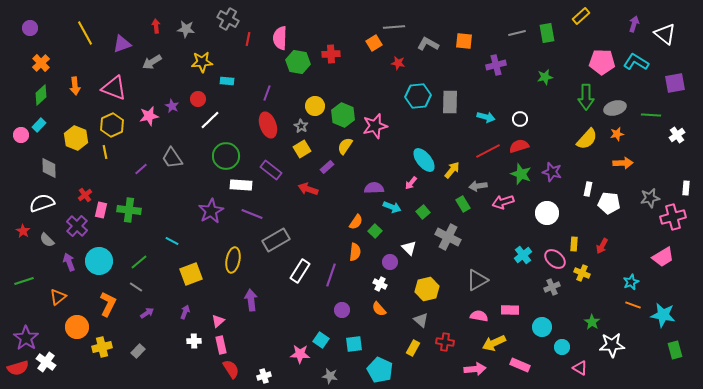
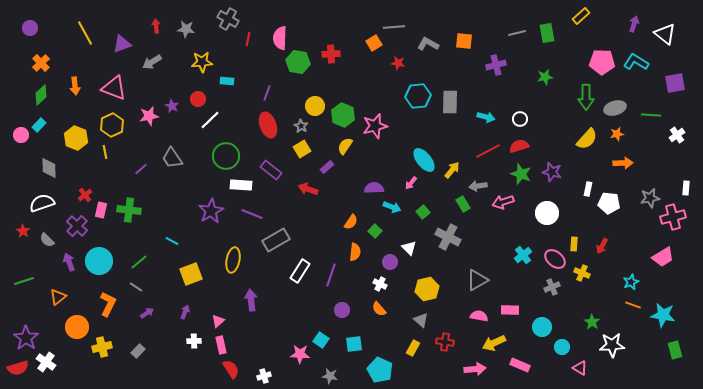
orange semicircle at (356, 222): moved 5 px left
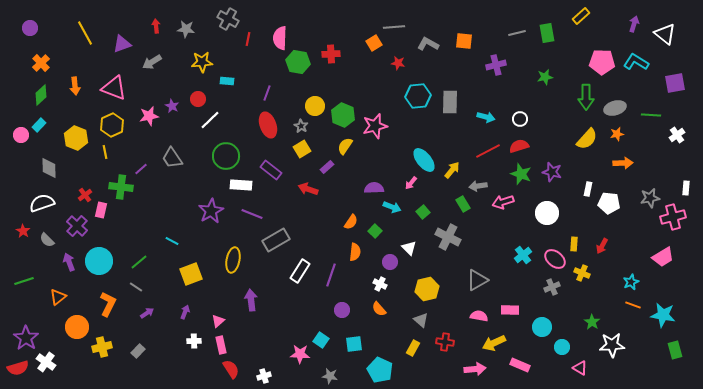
green cross at (129, 210): moved 8 px left, 23 px up
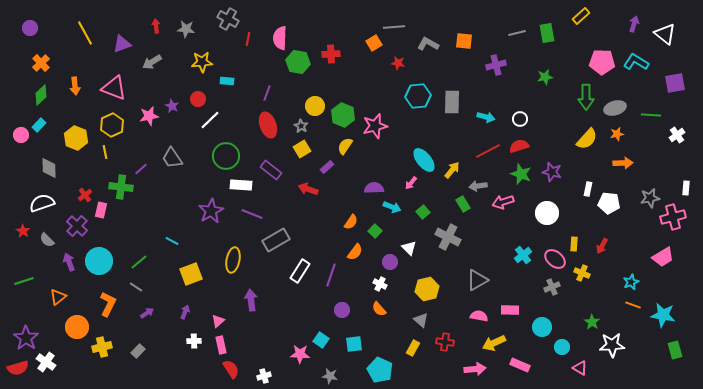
gray rectangle at (450, 102): moved 2 px right
orange semicircle at (355, 252): rotated 30 degrees clockwise
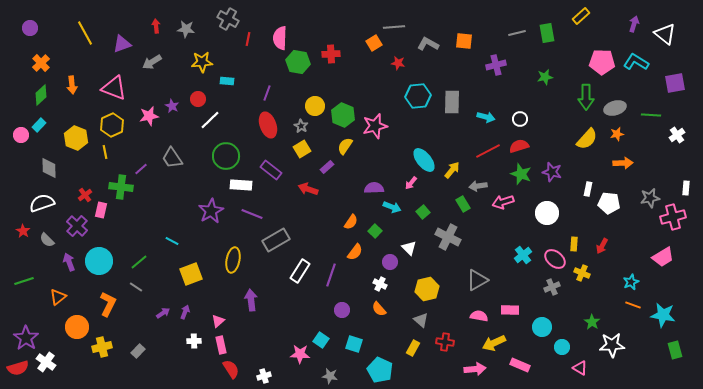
orange arrow at (75, 86): moved 3 px left, 1 px up
purple arrow at (147, 313): moved 16 px right
cyan square at (354, 344): rotated 24 degrees clockwise
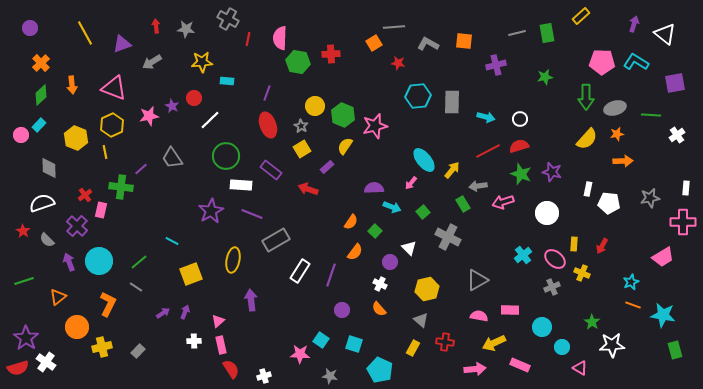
red circle at (198, 99): moved 4 px left, 1 px up
orange arrow at (623, 163): moved 2 px up
pink cross at (673, 217): moved 10 px right, 5 px down; rotated 15 degrees clockwise
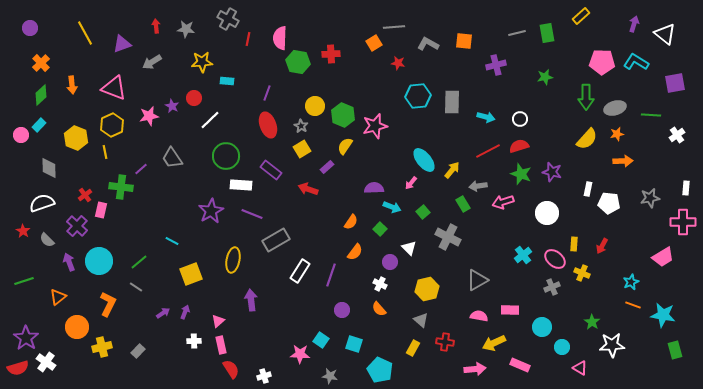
green square at (375, 231): moved 5 px right, 2 px up
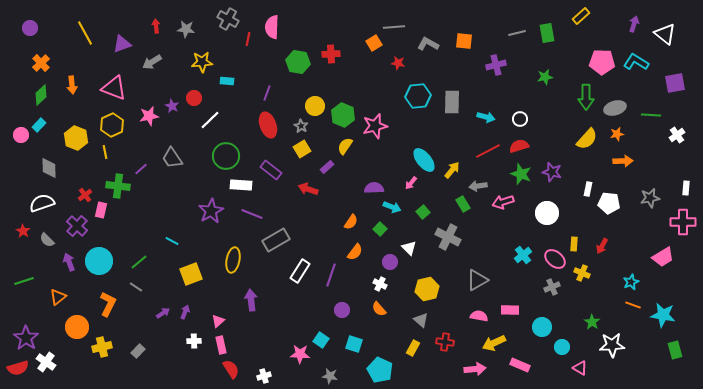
pink semicircle at (280, 38): moved 8 px left, 11 px up
green cross at (121, 187): moved 3 px left, 1 px up
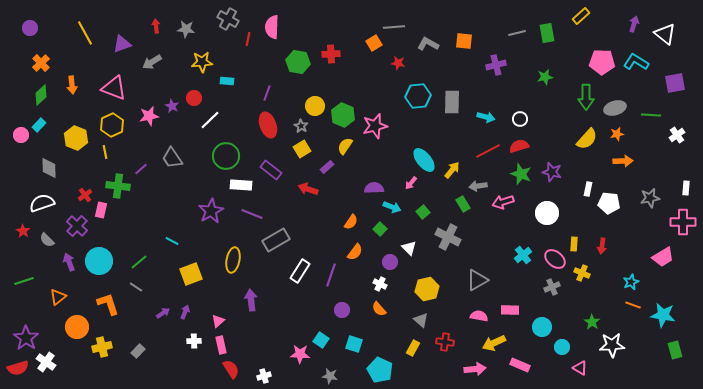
red arrow at (602, 246): rotated 21 degrees counterclockwise
orange L-shape at (108, 304): rotated 45 degrees counterclockwise
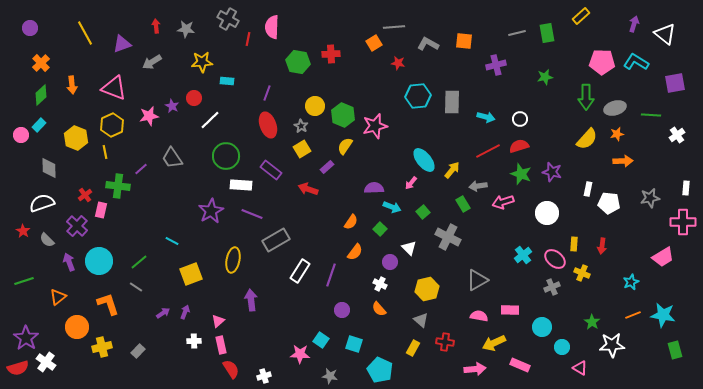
orange line at (633, 305): moved 10 px down; rotated 42 degrees counterclockwise
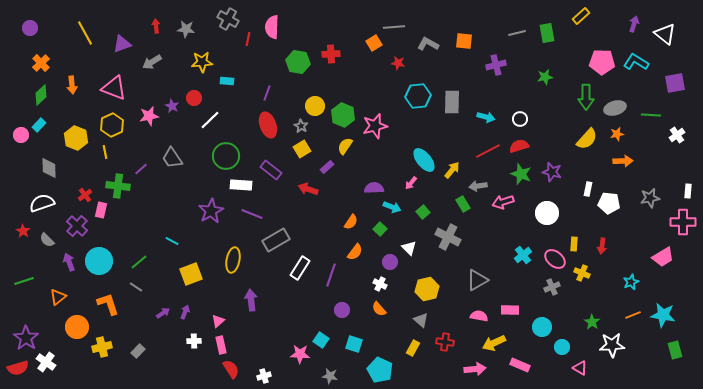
white rectangle at (686, 188): moved 2 px right, 3 px down
white rectangle at (300, 271): moved 3 px up
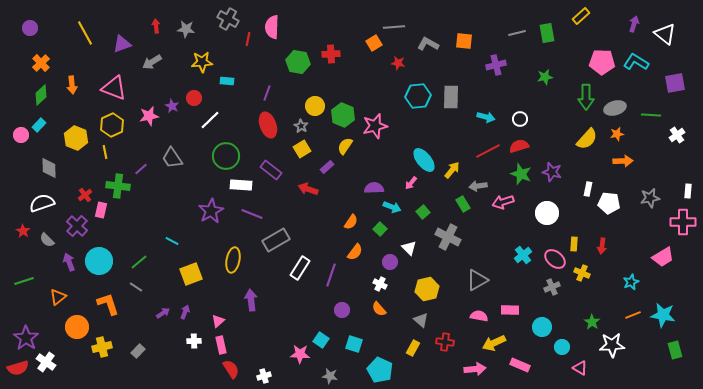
gray rectangle at (452, 102): moved 1 px left, 5 px up
